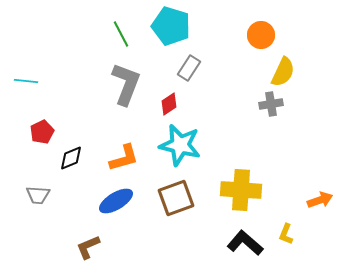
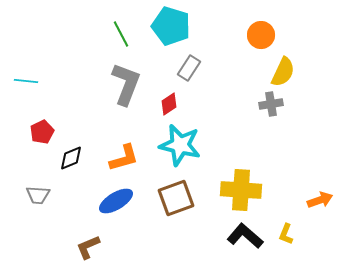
black L-shape: moved 7 px up
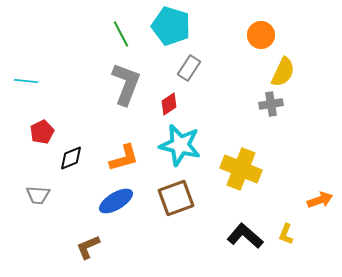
yellow cross: moved 21 px up; rotated 18 degrees clockwise
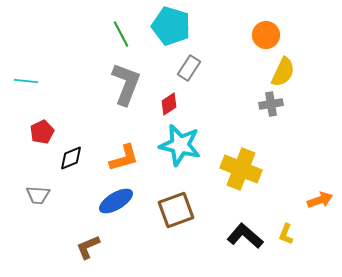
orange circle: moved 5 px right
brown square: moved 12 px down
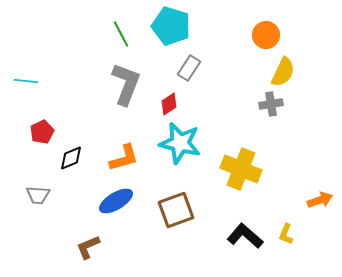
cyan star: moved 2 px up
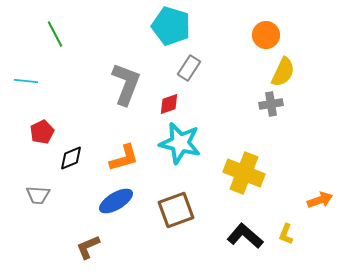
green line: moved 66 px left
red diamond: rotated 15 degrees clockwise
yellow cross: moved 3 px right, 4 px down
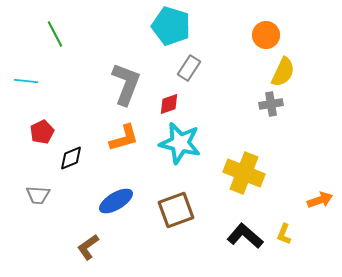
orange L-shape: moved 20 px up
yellow L-shape: moved 2 px left
brown L-shape: rotated 12 degrees counterclockwise
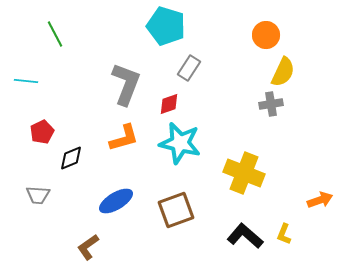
cyan pentagon: moved 5 px left
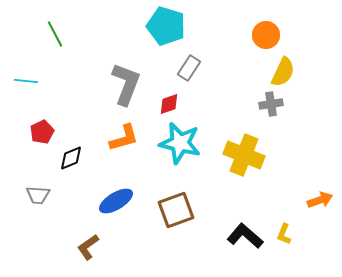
yellow cross: moved 18 px up
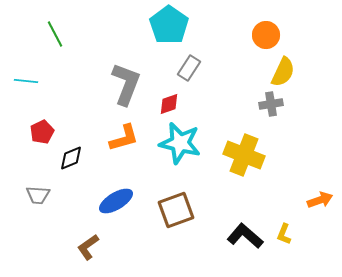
cyan pentagon: moved 3 px right, 1 px up; rotated 18 degrees clockwise
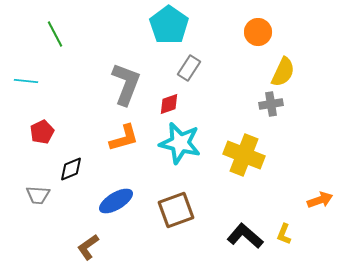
orange circle: moved 8 px left, 3 px up
black diamond: moved 11 px down
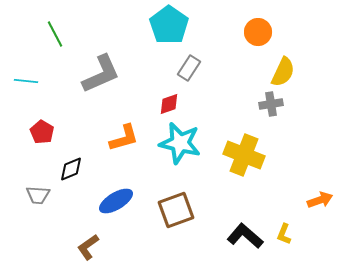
gray L-shape: moved 25 px left, 10 px up; rotated 45 degrees clockwise
red pentagon: rotated 15 degrees counterclockwise
